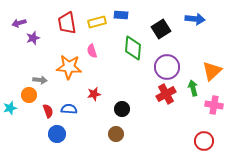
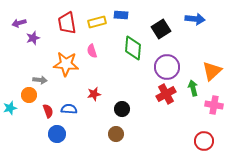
orange star: moved 3 px left, 3 px up
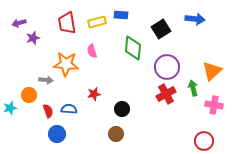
gray arrow: moved 6 px right
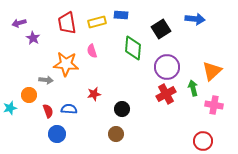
purple star: rotated 24 degrees counterclockwise
red circle: moved 1 px left
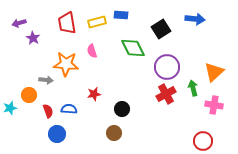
green diamond: rotated 30 degrees counterclockwise
orange triangle: moved 2 px right, 1 px down
brown circle: moved 2 px left, 1 px up
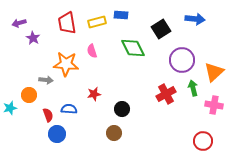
purple circle: moved 15 px right, 7 px up
red semicircle: moved 4 px down
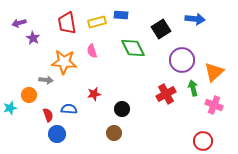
orange star: moved 2 px left, 2 px up
pink cross: rotated 12 degrees clockwise
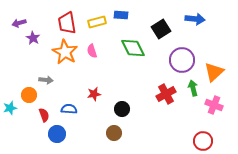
orange star: moved 1 px right, 10 px up; rotated 25 degrees clockwise
red semicircle: moved 4 px left
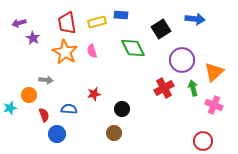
red cross: moved 2 px left, 6 px up
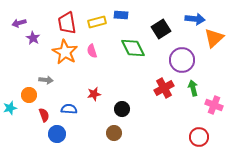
orange triangle: moved 34 px up
red circle: moved 4 px left, 4 px up
